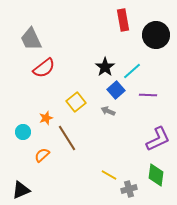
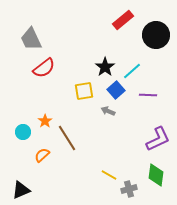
red rectangle: rotated 60 degrees clockwise
yellow square: moved 8 px right, 11 px up; rotated 30 degrees clockwise
orange star: moved 1 px left, 3 px down; rotated 16 degrees counterclockwise
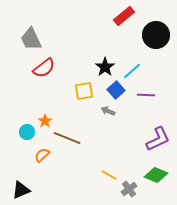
red rectangle: moved 1 px right, 4 px up
purple line: moved 2 px left
cyan circle: moved 4 px right
brown line: rotated 36 degrees counterclockwise
green diamond: rotated 75 degrees counterclockwise
gray cross: rotated 21 degrees counterclockwise
